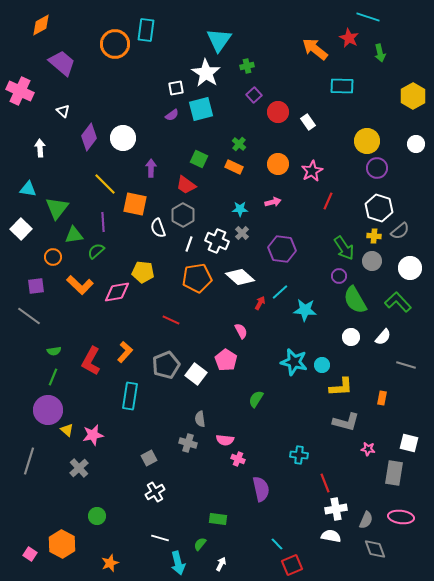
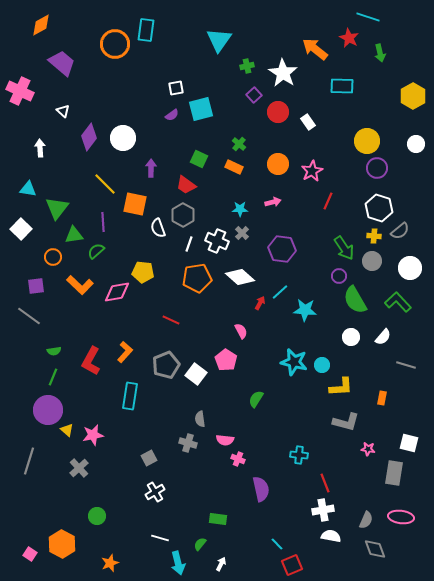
white star at (206, 73): moved 77 px right
white cross at (336, 509): moved 13 px left, 1 px down
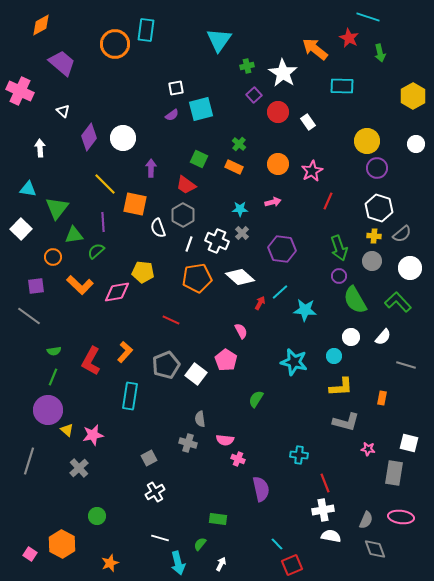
gray semicircle at (400, 231): moved 2 px right, 3 px down
green arrow at (344, 248): moved 5 px left; rotated 15 degrees clockwise
cyan circle at (322, 365): moved 12 px right, 9 px up
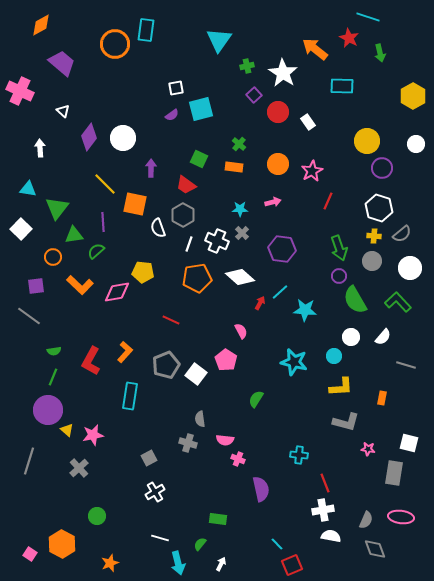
orange rectangle at (234, 167): rotated 18 degrees counterclockwise
purple circle at (377, 168): moved 5 px right
